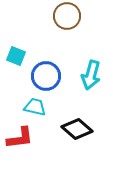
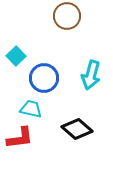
cyan square: rotated 24 degrees clockwise
blue circle: moved 2 px left, 2 px down
cyan trapezoid: moved 4 px left, 2 px down
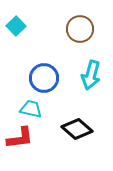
brown circle: moved 13 px right, 13 px down
cyan square: moved 30 px up
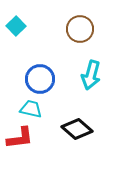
blue circle: moved 4 px left, 1 px down
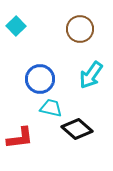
cyan arrow: rotated 20 degrees clockwise
cyan trapezoid: moved 20 px right, 1 px up
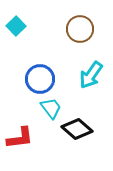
cyan trapezoid: rotated 40 degrees clockwise
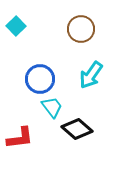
brown circle: moved 1 px right
cyan trapezoid: moved 1 px right, 1 px up
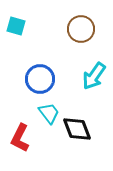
cyan square: rotated 30 degrees counterclockwise
cyan arrow: moved 3 px right, 1 px down
cyan trapezoid: moved 3 px left, 6 px down
black diamond: rotated 28 degrees clockwise
red L-shape: rotated 124 degrees clockwise
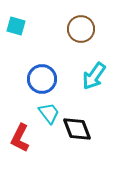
blue circle: moved 2 px right
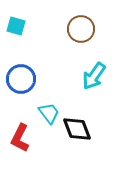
blue circle: moved 21 px left
